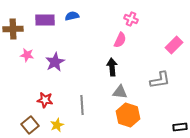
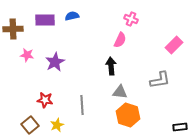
black arrow: moved 1 px left, 1 px up
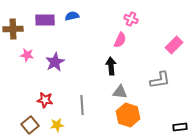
yellow star: rotated 16 degrees clockwise
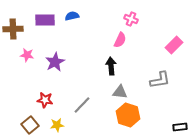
gray line: rotated 48 degrees clockwise
